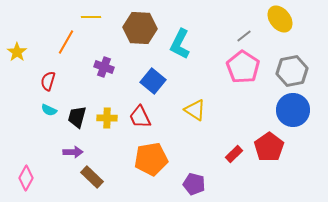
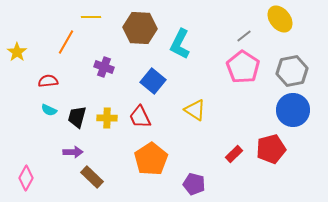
red semicircle: rotated 66 degrees clockwise
red pentagon: moved 2 px right, 2 px down; rotated 20 degrees clockwise
orange pentagon: rotated 24 degrees counterclockwise
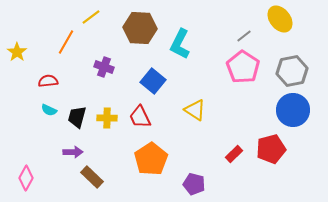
yellow line: rotated 36 degrees counterclockwise
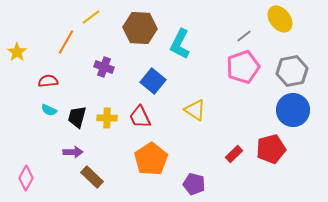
pink pentagon: rotated 20 degrees clockwise
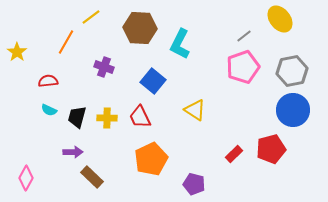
orange pentagon: rotated 8 degrees clockwise
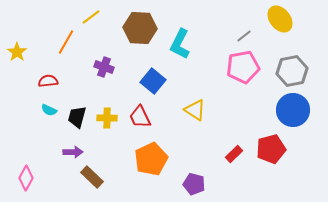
pink pentagon: rotated 8 degrees clockwise
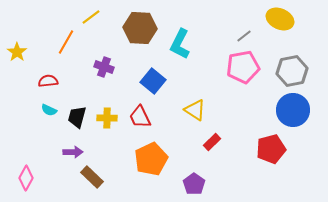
yellow ellipse: rotated 28 degrees counterclockwise
red rectangle: moved 22 px left, 12 px up
purple pentagon: rotated 20 degrees clockwise
